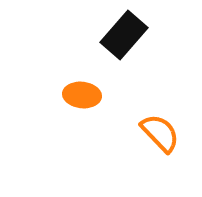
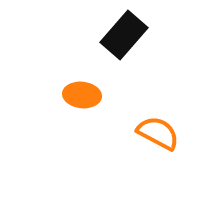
orange semicircle: moved 2 px left; rotated 18 degrees counterclockwise
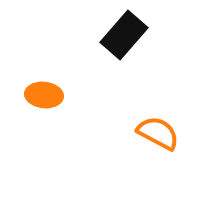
orange ellipse: moved 38 px left
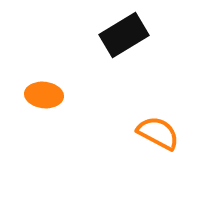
black rectangle: rotated 18 degrees clockwise
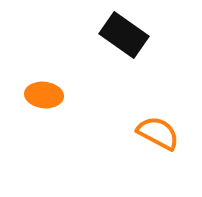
black rectangle: rotated 66 degrees clockwise
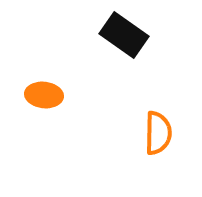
orange semicircle: rotated 63 degrees clockwise
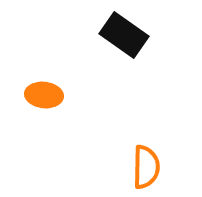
orange semicircle: moved 12 px left, 34 px down
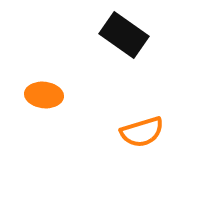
orange semicircle: moved 4 px left, 35 px up; rotated 72 degrees clockwise
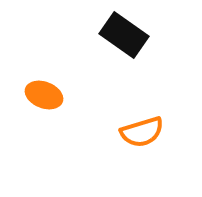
orange ellipse: rotated 15 degrees clockwise
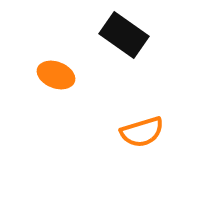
orange ellipse: moved 12 px right, 20 px up
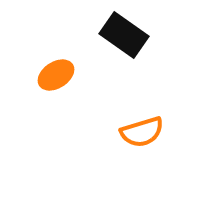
orange ellipse: rotated 54 degrees counterclockwise
